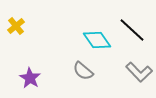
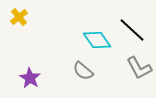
yellow cross: moved 3 px right, 9 px up
gray L-shape: moved 4 px up; rotated 16 degrees clockwise
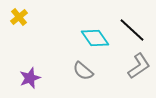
cyan diamond: moved 2 px left, 2 px up
gray L-shape: moved 2 px up; rotated 96 degrees counterclockwise
purple star: rotated 20 degrees clockwise
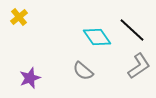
cyan diamond: moved 2 px right, 1 px up
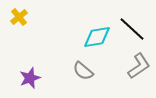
black line: moved 1 px up
cyan diamond: rotated 64 degrees counterclockwise
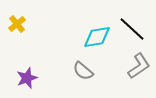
yellow cross: moved 2 px left, 7 px down
purple star: moved 3 px left
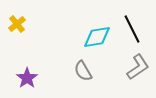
black line: rotated 20 degrees clockwise
gray L-shape: moved 1 px left, 1 px down
gray semicircle: rotated 20 degrees clockwise
purple star: rotated 15 degrees counterclockwise
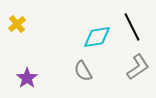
black line: moved 2 px up
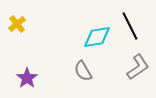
black line: moved 2 px left, 1 px up
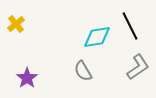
yellow cross: moved 1 px left
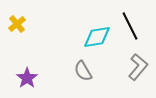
yellow cross: moved 1 px right
gray L-shape: rotated 16 degrees counterclockwise
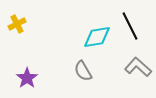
yellow cross: rotated 12 degrees clockwise
gray L-shape: rotated 88 degrees counterclockwise
